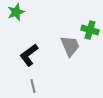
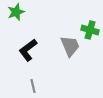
black L-shape: moved 1 px left, 5 px up
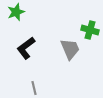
gray trapezoid: moved 3 px down
black L-shape: moved 2 px left, 2 px up
gray line: moved 1 px right, 2 px down
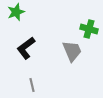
green cross: moved 1 px left, 1 px up
gray trapezoid: moved 2 px right, 2 px down
gray line: moved 2 px left, 3 px up
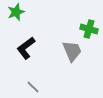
gray line: moved 1 px right, 2 px down; rotated 32 degrees counterclockwise
